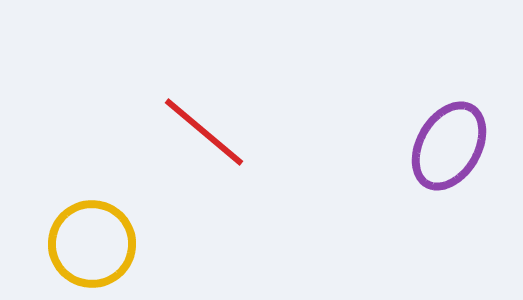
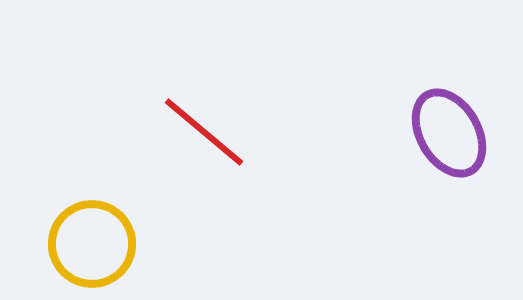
purple ellipse: moved 13 px up; rotated 60 degrees counterclockwise
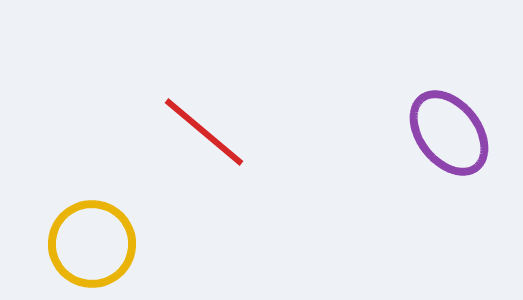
purple ellipse: rotated 8 degrees counterclockwise
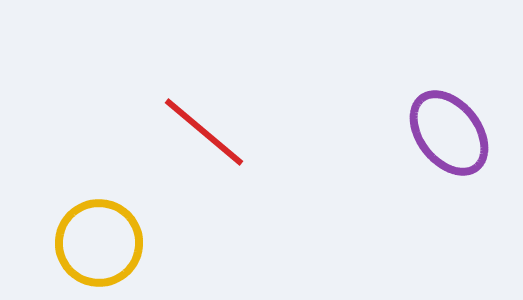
yellow circle: moved 7 px right, 1 px up
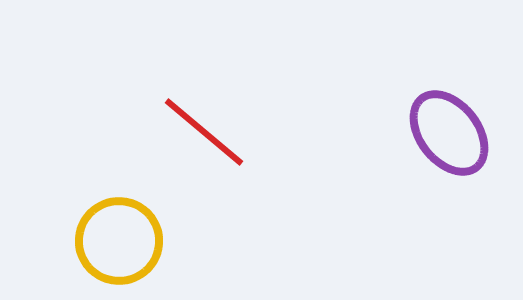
yellow circle: moved 20 px right, 2 px up
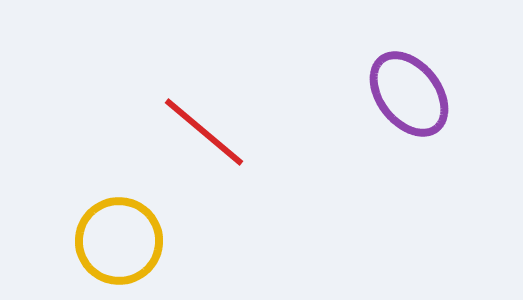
purple ellipse: moved 40 px left, 39 px up
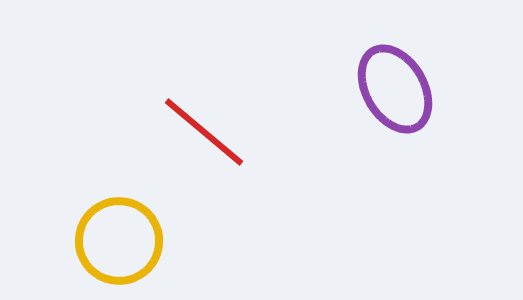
purple ellipse: moved 14 px left, 5 px up; rotated 8 degrees clockwise
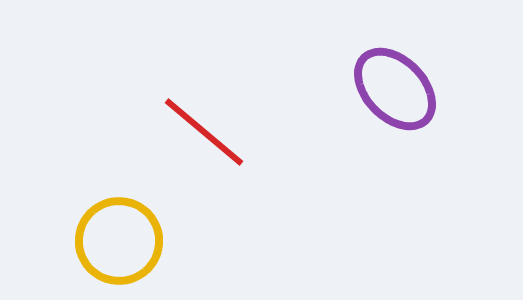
purple ellipse: rotated 14 degrees counterclockwise
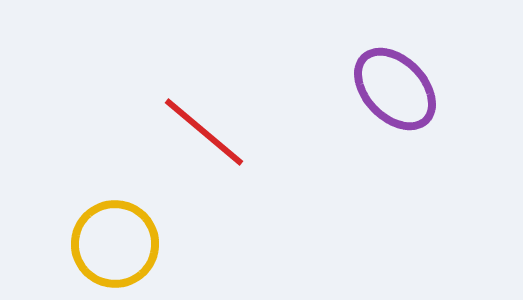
yellow circle: moved 4 px left, 3 px down
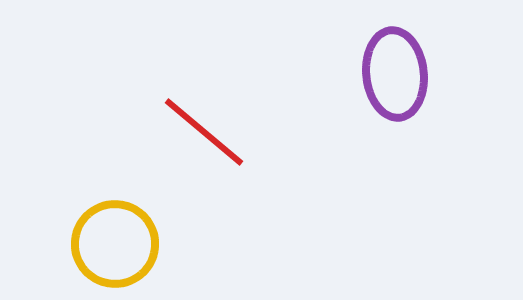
purple ellipse: moved 15 px up; rotated 38 degrees clockwise
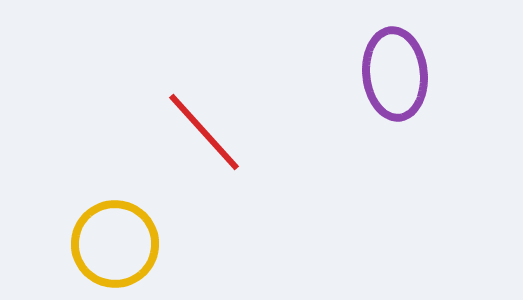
red line: rotated 8 degrees clockwise
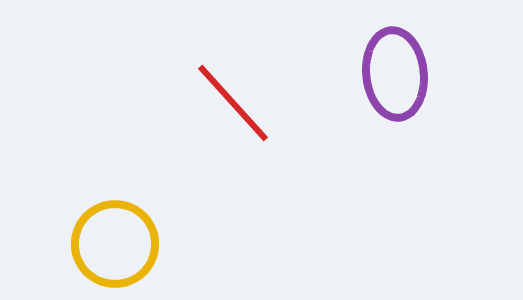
red line: moved 29 px right, 29 px up
